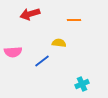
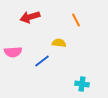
red arrow: moved 3 px down
orange line: moved 2 px right; rotated 64 degrees clockwise
cyan cross: rotated 32 degrees clockwise
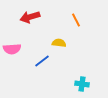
pink semicircle: moved 1 px left, 3 px up
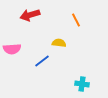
red arrow: moved 2 px up
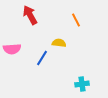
red arrow: rotated 78 degrees clockwise
blue line: moved 3 px up; rotated 21 degrees counterclockwise
cyan cross: rotated 16 degrees counterclockwise
